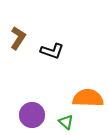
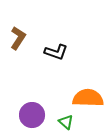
black L-shape: moved 4 px right, 1 px down
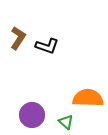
black L-shape: moved 9 px left, 6 px up
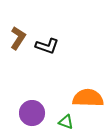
purple circle: moved 2 px up
green triangle: rotated 21 degrees counterclockwise
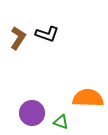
black L-shape: moved 12 px up
green triangle: moved 5 px left
